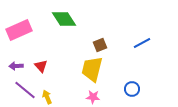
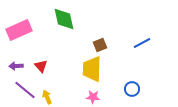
green diamond: rotated 20 degrees clockwise
yellow trapezoid: rotated 12 degrees counterclockwise
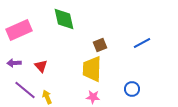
purple arrow: moved 2 px left, 3 px up
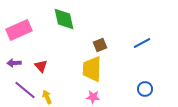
blue circle: moved 13 px right
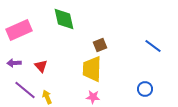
blue line: moved 11 px right, 3 px down; rotated 66 degrees clockwise
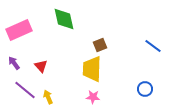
purple arrow: rotated 56 degrees clockwise
yellow arrow: moved 1 px right
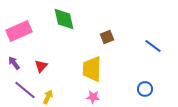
pink rectangle: moved 1 px down
brown square: moved 7 px right, 8 px up
red triangle: rotated 24 degrees clockwise
yellow arrow: rotated 48 degrees clockwise
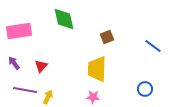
pink rectangle: rotated 15 degrees clockwise
yellow trapezoid: moved 5 px right
purple line: rotated 30 degrees counterclockwise
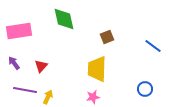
pink star: rotated 16 degrees counterclockwise
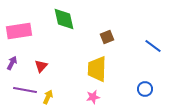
purple arrow: moved 2 px left; rotated 64 degrees clockwise
